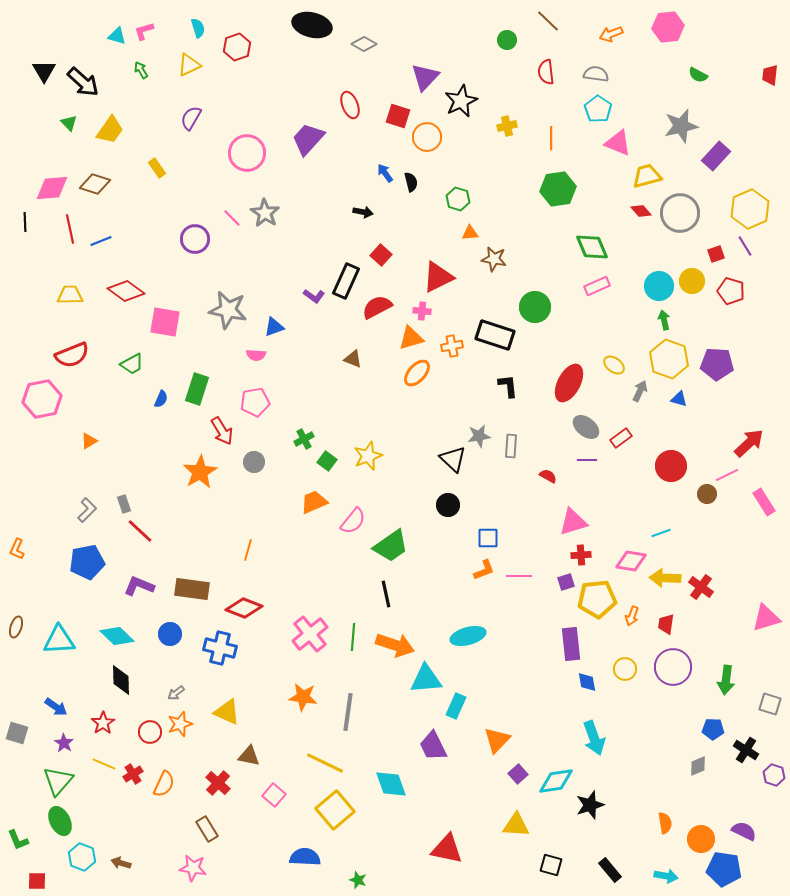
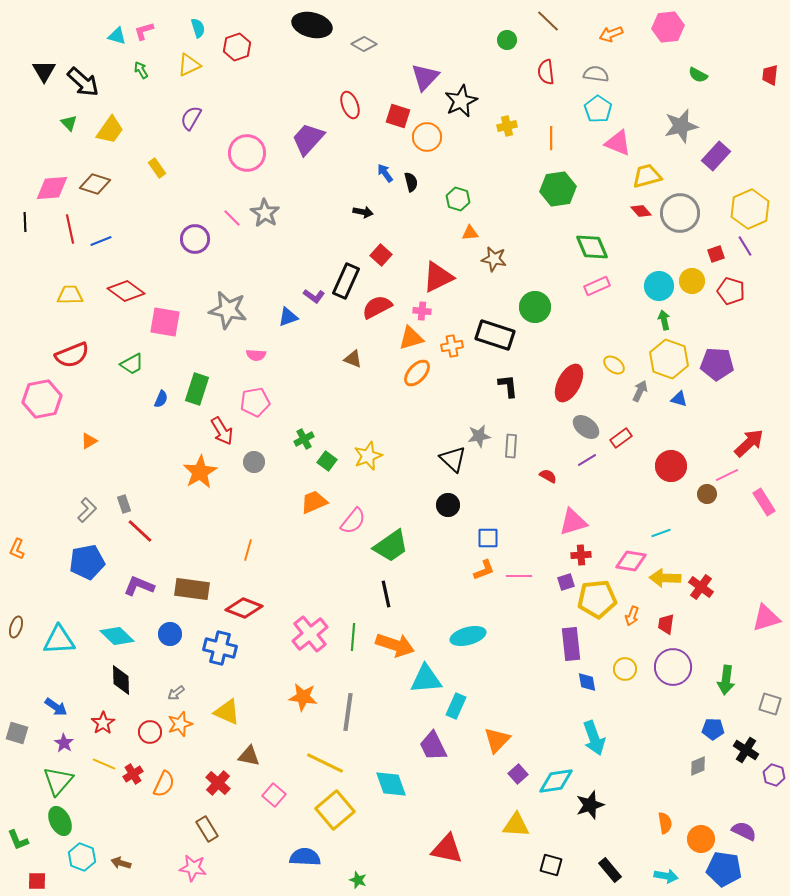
blue triangle at (274, 327): moved 14 px right, 10 px up
purple line at (587, 460): rotated 30 degrees counterclockwise
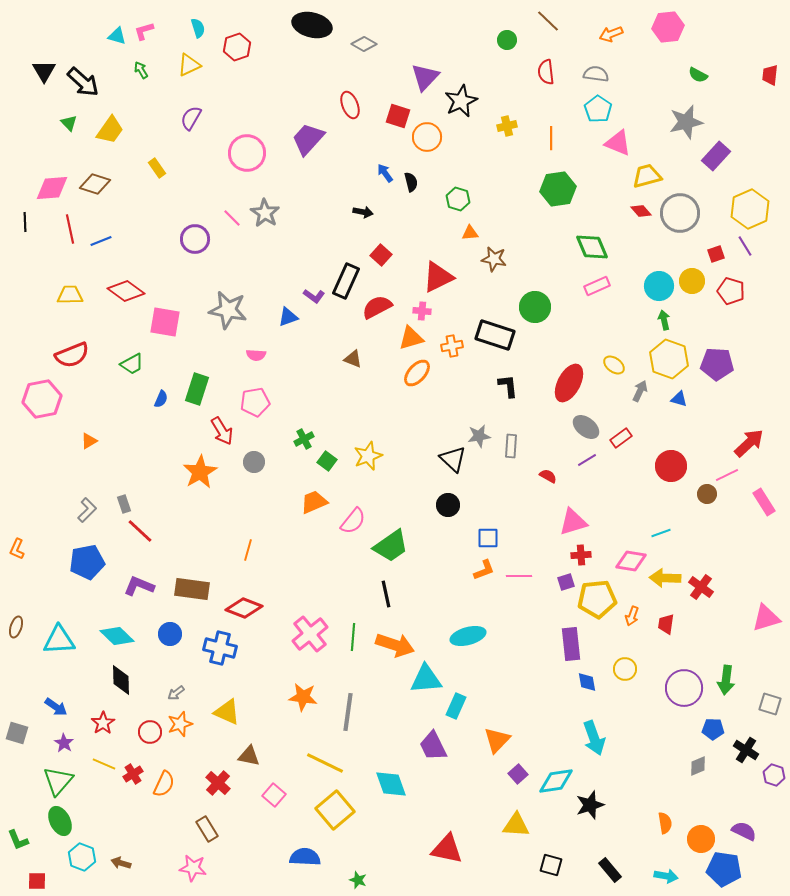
gray star at (681, 126): moved 5 px right, 4 px up
purple circle at (673, 667): moved 11 px right, 21 px down
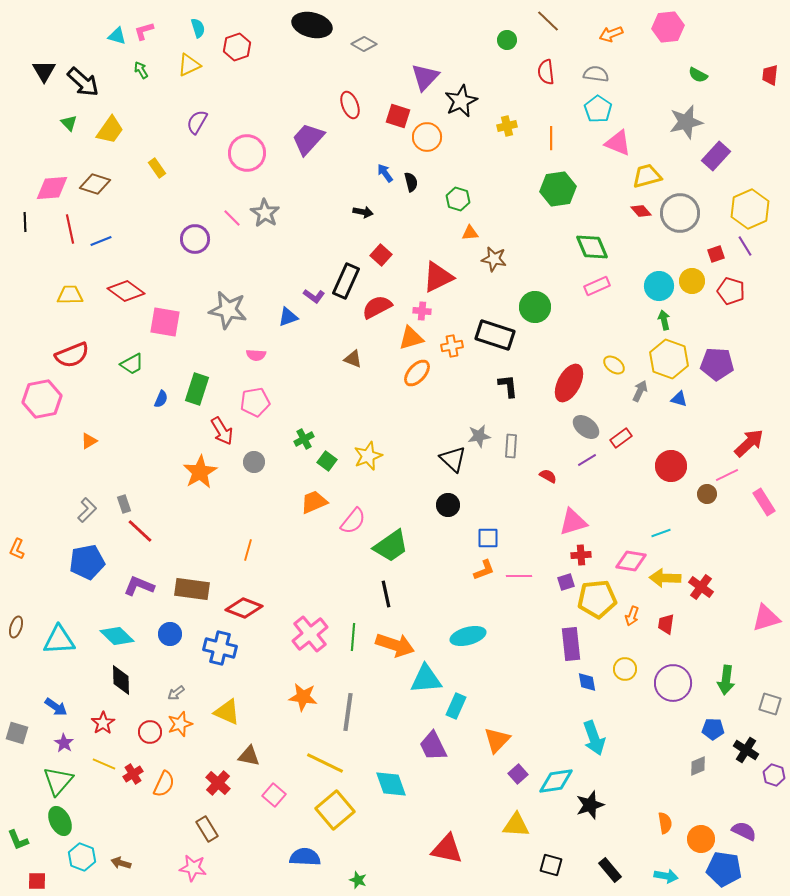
purple semicircle at (191, 118): moved 6 px right, 4 px down
purple circle at (684, 688): moved 11 px left, 5 px up
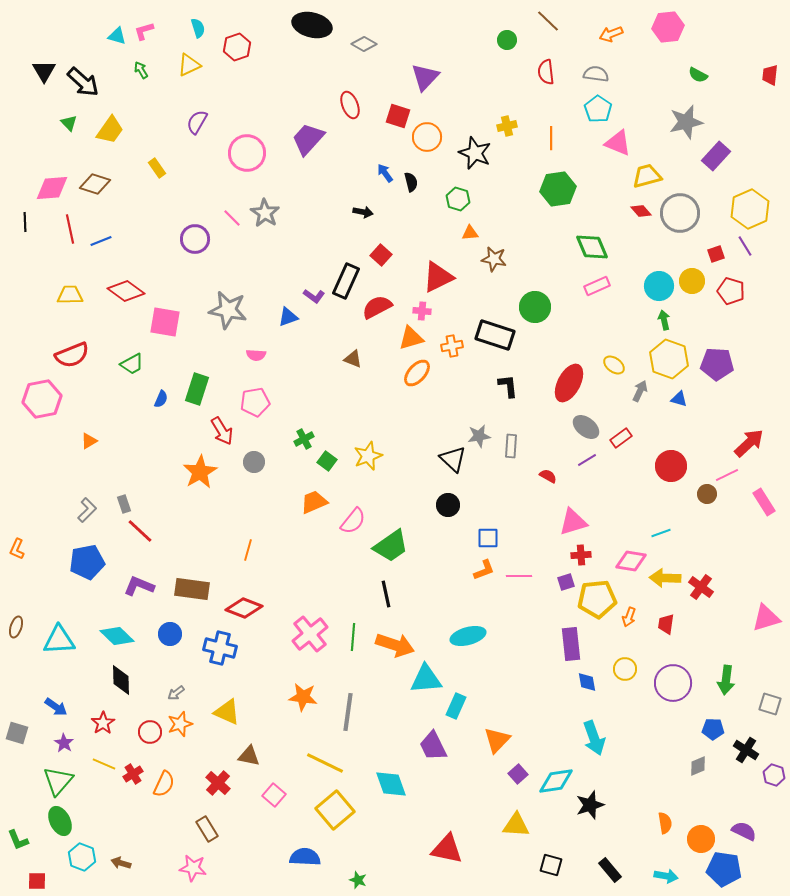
black star at (461, 101): moved 14 px right, 52 px down; rotated 24 degrees counterclockwise
orange arrow at (632, 616): moved 3 px left, 1 px down
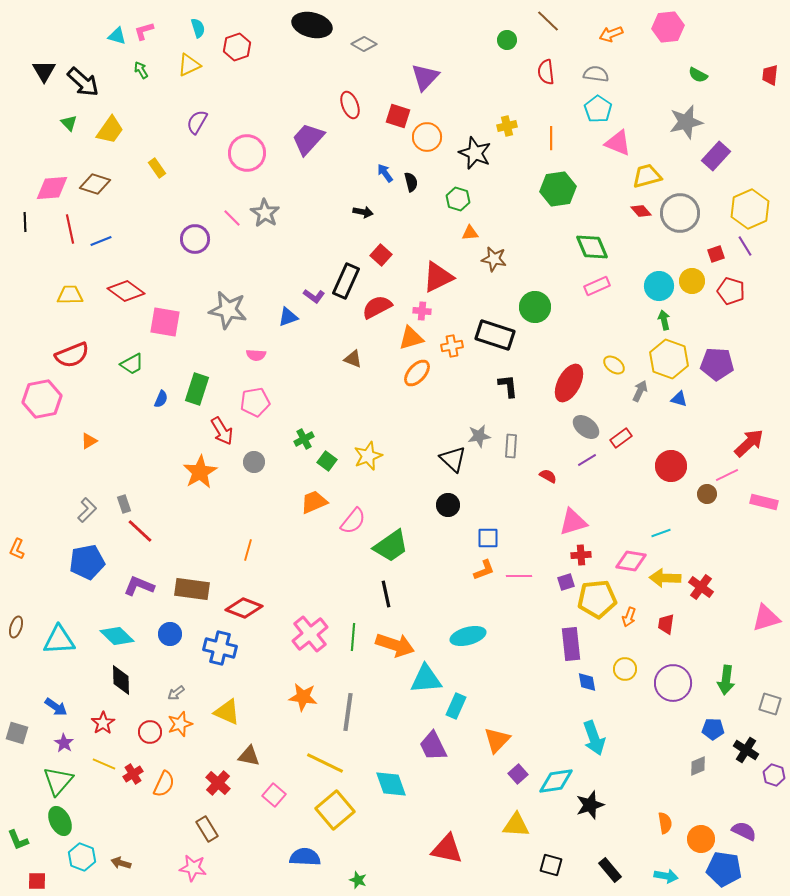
pink rectangle at (764, 502): rotated 44 degrees counterclockwise
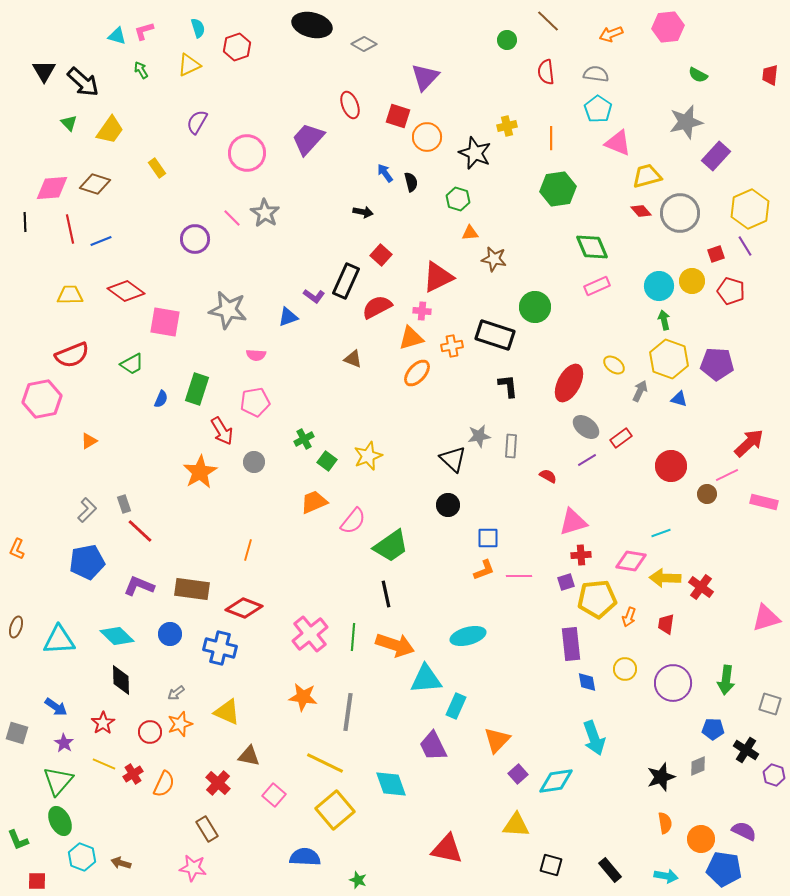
black star at (590, 805): moved 71 px right, 28 px up
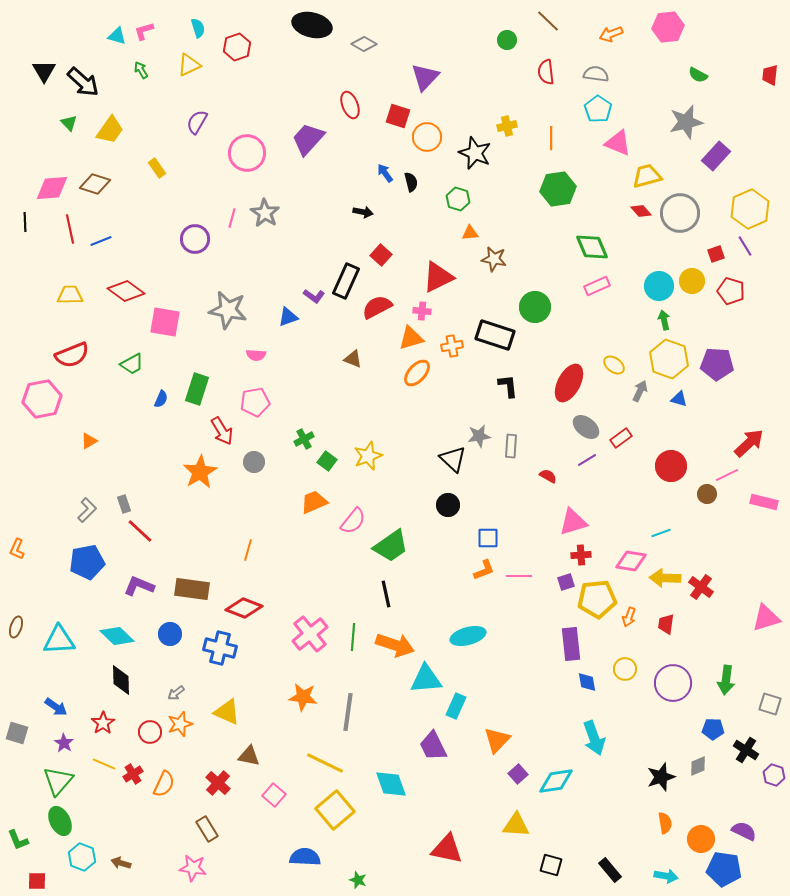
pink line at (232, 218): rotated 60 degrees clockwise
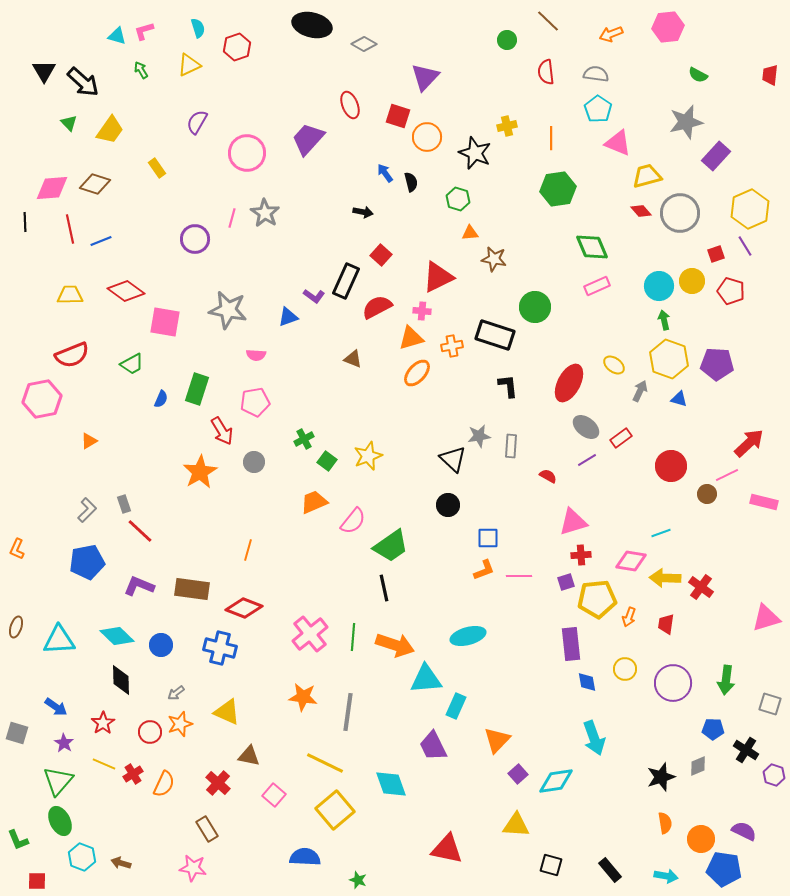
black line at (386, 594): moved 2 px left, 6 px up
blue circle at (170, 634): moved 9 px left, 11 px down
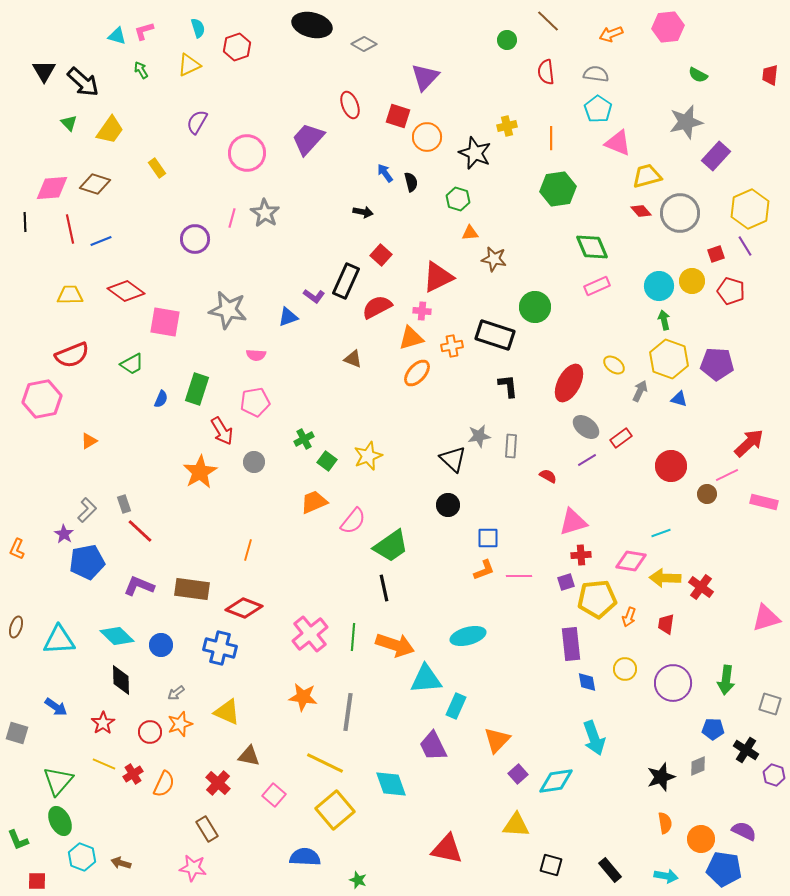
purple star at (64, 743): moved 209 px up
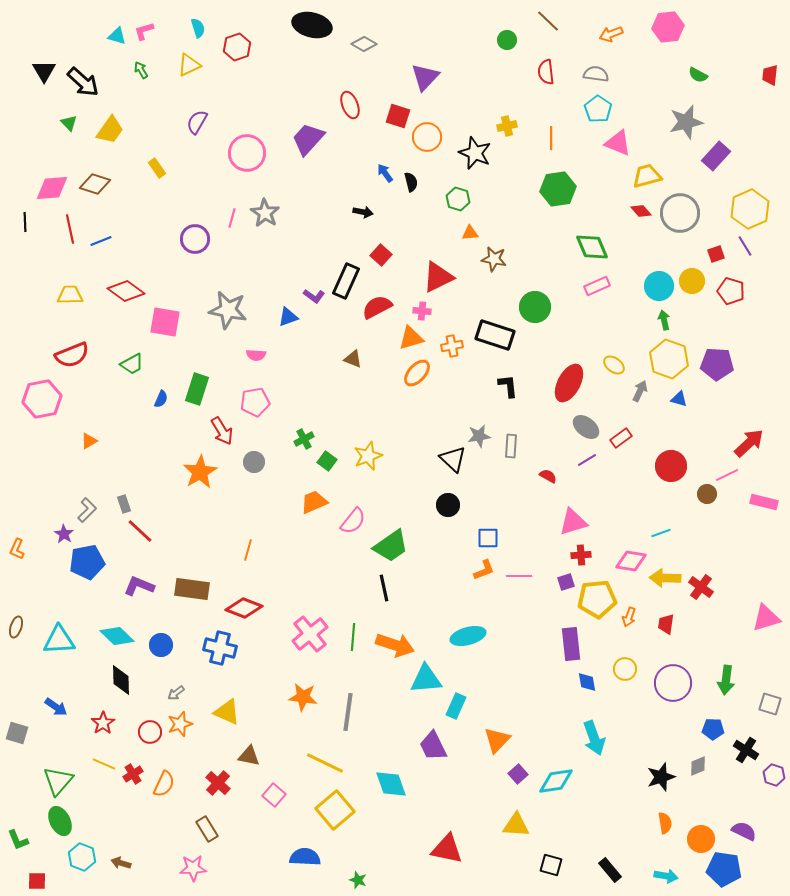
pink star at (193, 868): rotated 12 degrees counterclockwise
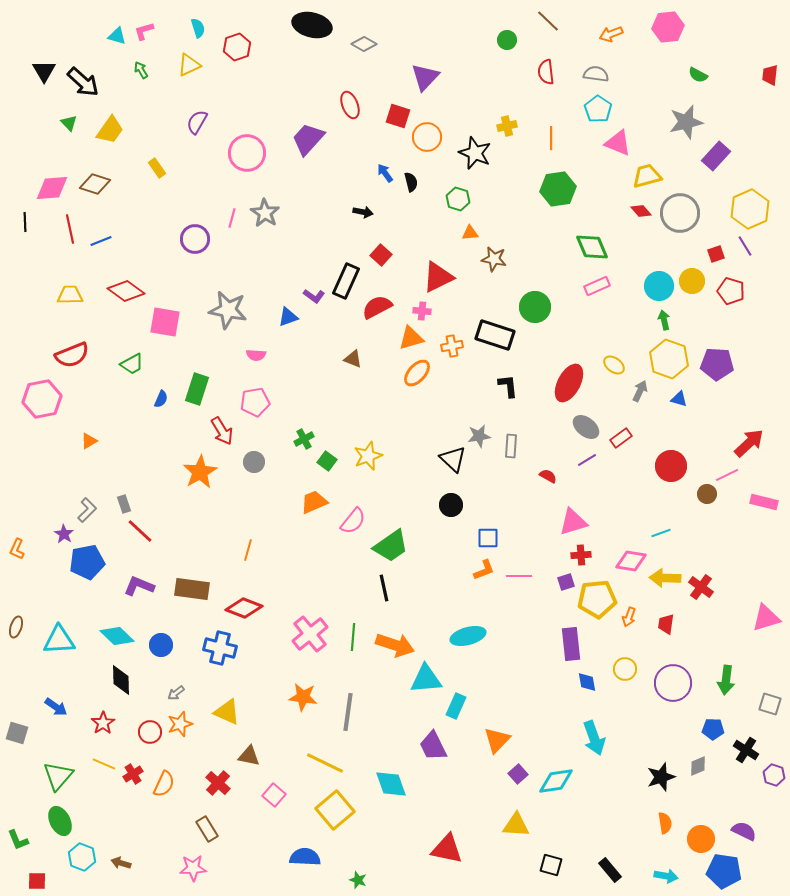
black circle at (448, 505): moved 3 px right
green triangle at (58, 781): moved 5 px up
blue pentagon at (724, 869): moved 2 px down
